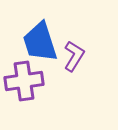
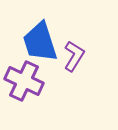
purple cross: rotated 33 degrees clockwise
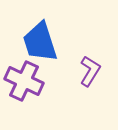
purple L-shape: moved 16 px right, 15 px down
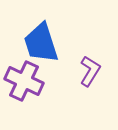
blue trapezoid: moved 1 px right, 1 px down
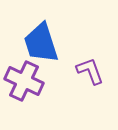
purple L-shape: rotated 52 degrees counterclockwise
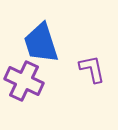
purple L-shape: moved 2 px right, 2 px up; rotated 8 degrees clockwise
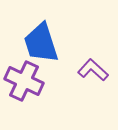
purple L-shape: moved 1 px right, 1 px down; rotated 36 degrees counterclockwise
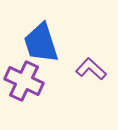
purple L-shape: moved 2 px left, 1 px up
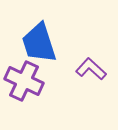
blue trapezoid: moved 2 px left
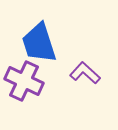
purple L-shape: moved 6 px left, 4 px down
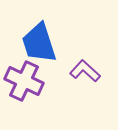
purple L-shape: moved 2 px up
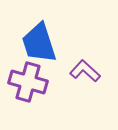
purple cross: moved 4 px right, 1 px down; rotated 9 degrees counterclockwise
